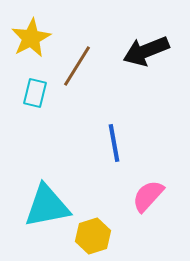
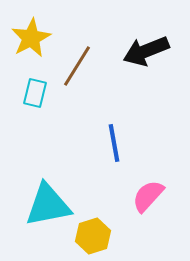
cyan triangle: moved 1 px right, 1 px up
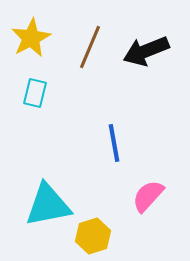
brown line: moved 13 px right, 19 px up; rotated 9 degrees counterclockwise
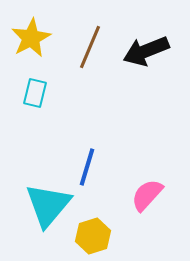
blue line: moved 27 px left, 24 px down; rotated 27 degrees clockwise
pink semicircle: moved 1 px left, 1 px up
cyan triangle: rotated 39 degrees counterclockwise
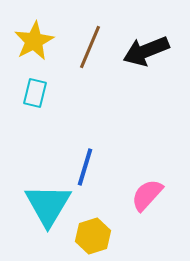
yellow star: moved 3 px right, 3 px down
blue line: moved 2 px left
cyan triangle: rotated 9 degrees counterclockwise
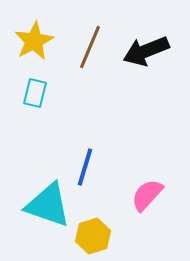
cyan triangle: rotated 42 degrees counterclockwise
